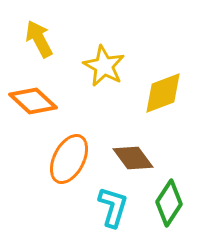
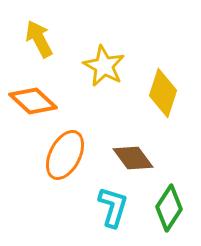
yellow diamond: rotated 51 degrees counterclockwise
orange ellipse: moved 4 px left, 4 px up
green diamond: moved 5 px down
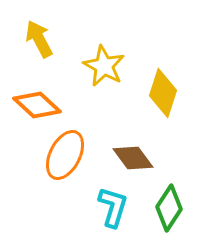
orange diamond: moved 4 px right, 4 px down
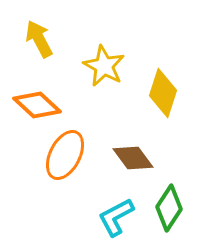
cyan L-shape: moved 3 px right, 10 px down; rotated 135 degrees counterclockwise
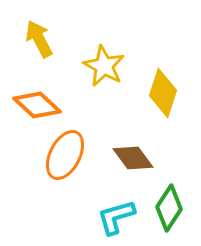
cyan L-shape: rotated 12 degrees clockwise
